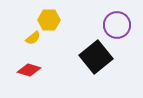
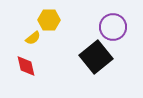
purple circle: moved 4 px left, 2 px down
red diamond: moved 3 px left, 4 px up; rotated 60 degrees clockwise
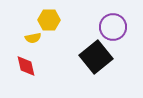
yellow semicircle: rotated 28 degrees clockwise
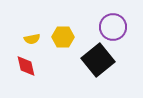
yellow hexagon: moved 14 px right, 17 px down
yellow semicircle: moved 1 px left, 1 px down
black square: moved 2 px right, 3 px down
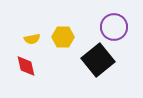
purple circle: moved 1 px right
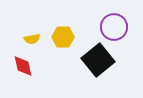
red diamond: moved 3 px left
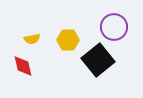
yellow hexagon: moved 5 px right, 3 px down
